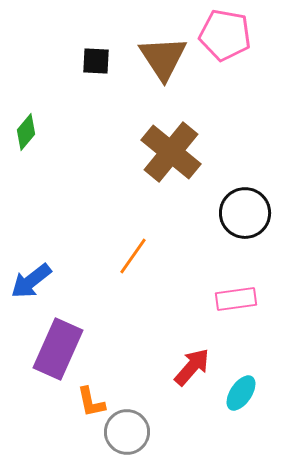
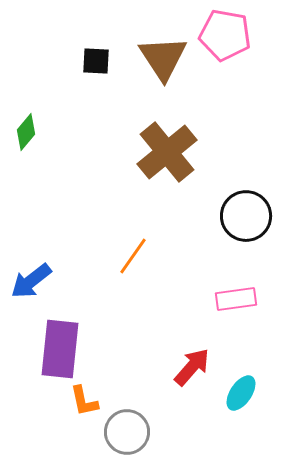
brown cross: moved 4 px left; rotated 12 degrees clockwise
black circle: moved 1 px right, 3 px down
purple rectangle: moved 2 px right; rotated 18 degrees counterclockwise
orange L-shape: moved 7 px left, 1 px up
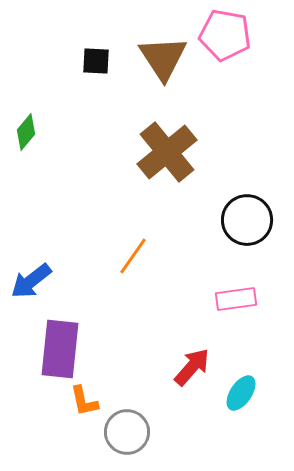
black circle: moved 1 px right, 4 px down
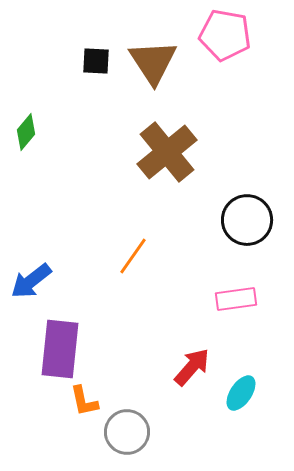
brown triangle: moved 10 px left, 4 px down
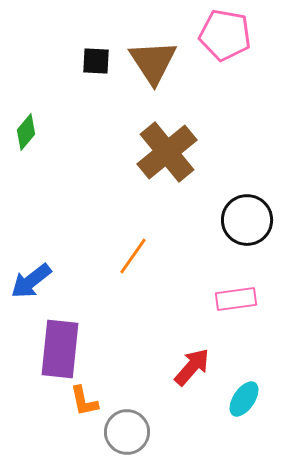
cyan ellipse: moved 3 px right, 6 px down
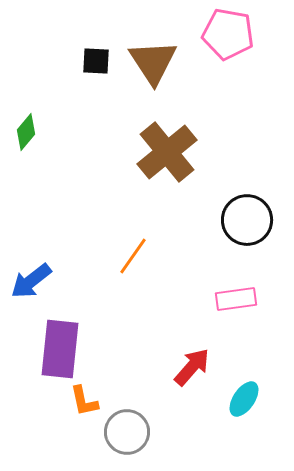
pink pentagon: moved 3 px right, 1 px up
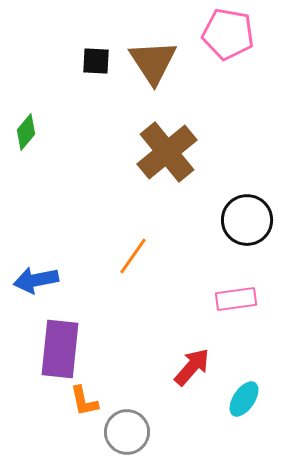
blue arrow: moved 5 px right, 1 px up; rotated 27 degrees clockwise
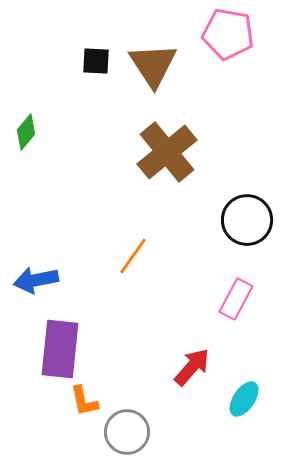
brown triangle: moved 3 px down
pink rectangle: rotated 54 degrees counterclockwise
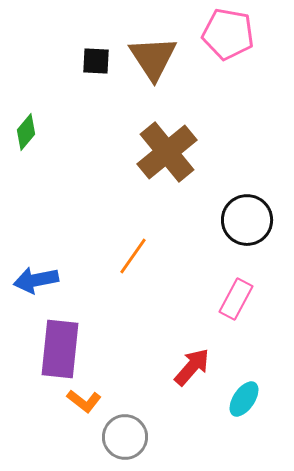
brown triangle: moved 7 px up
orange L-shape: rotated 40 degrees counterclockwise
gray circle: moved 2 px left, 5 px down
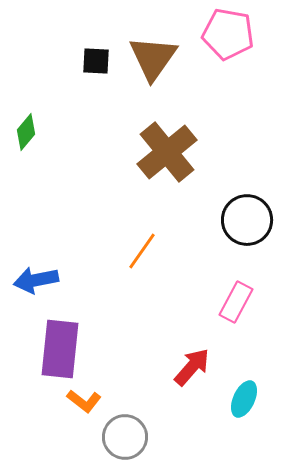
brown triangle: rotated 8 degrees clockwise
orange line: moved 9 px right, 5 px up
pink rectangle: moved 3 px down
cyan ellipse: rotated 9 degrees counterclockwise
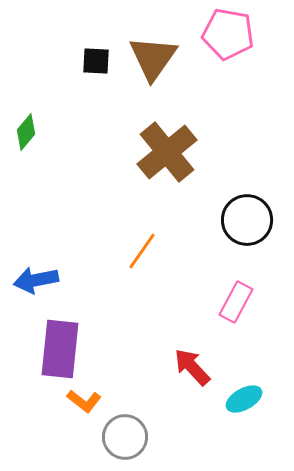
red arrow: rotated 84 degrees counterclockwise
cyan ellipse: rotated 36 degrees clockwise
